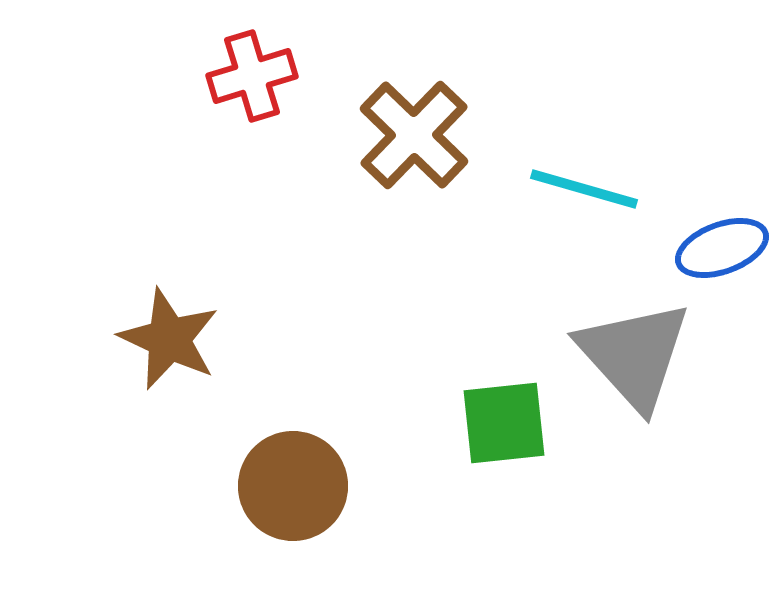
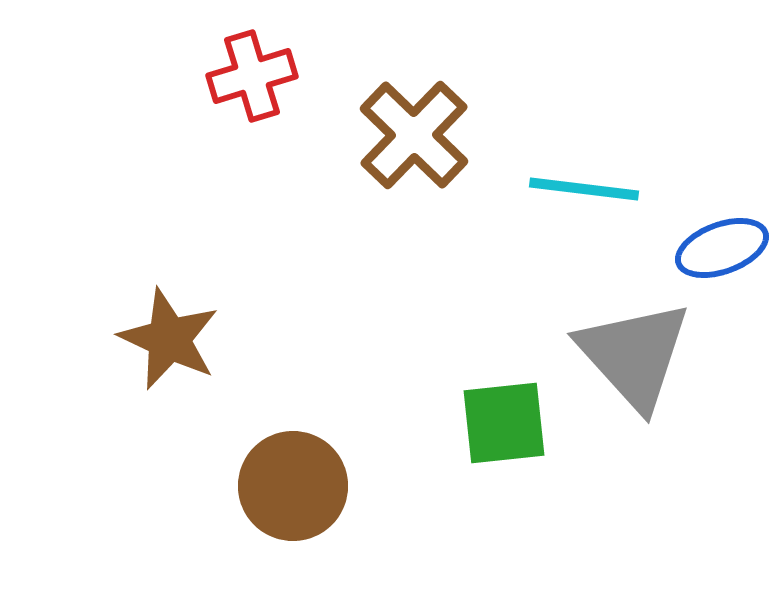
cyan line: rotated 9 degrees counterclockwise
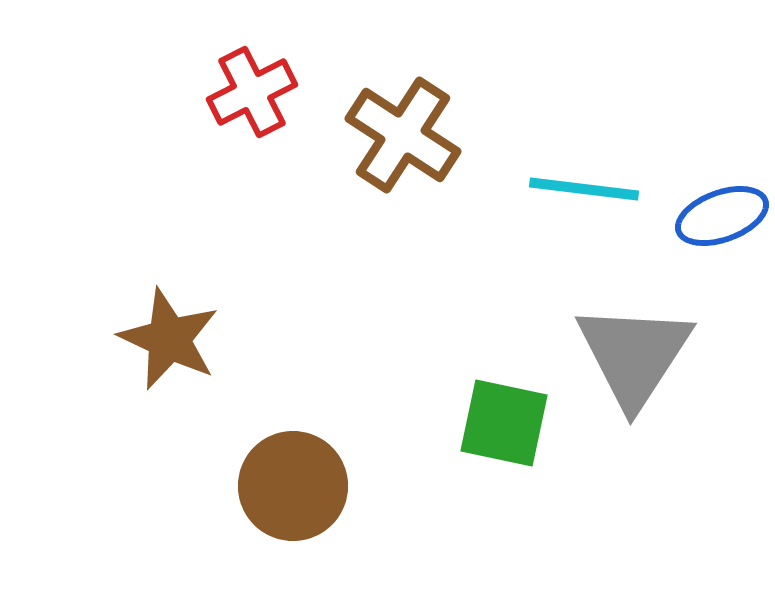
red cross: moved 16 px down; rotated 10 degrees counterclockwise
brown cross: moved 11 px left; rotated 11 degrees counterclockwise
blue ellipse: moved 32 px up
gray triangle: rotated 15 degrees clockwise
green square: rotated 18 degrees clockwise
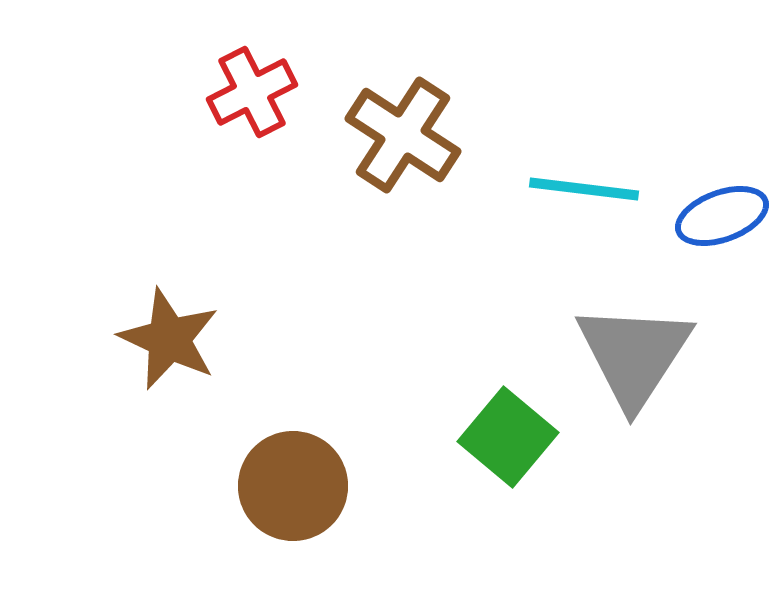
green square: moved 4 px right, 14 px down; rotated 28 degrees clockwise
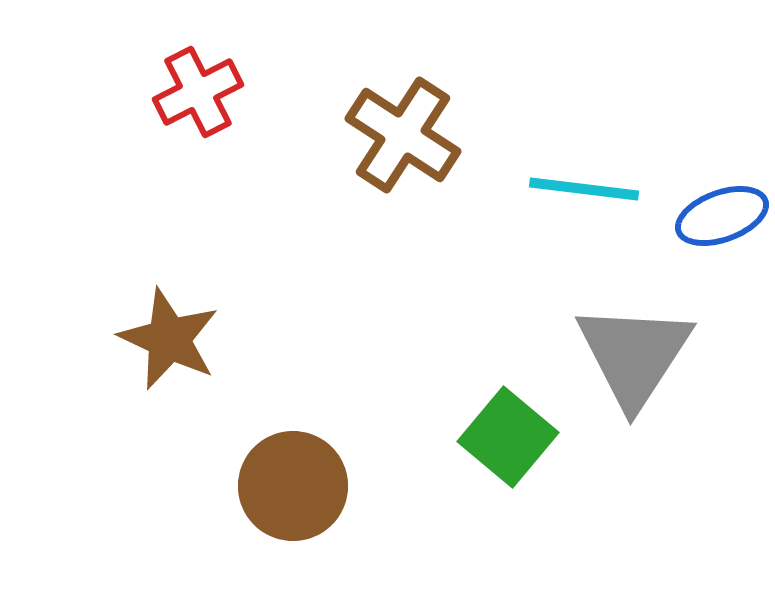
red cross: moved 54 px left
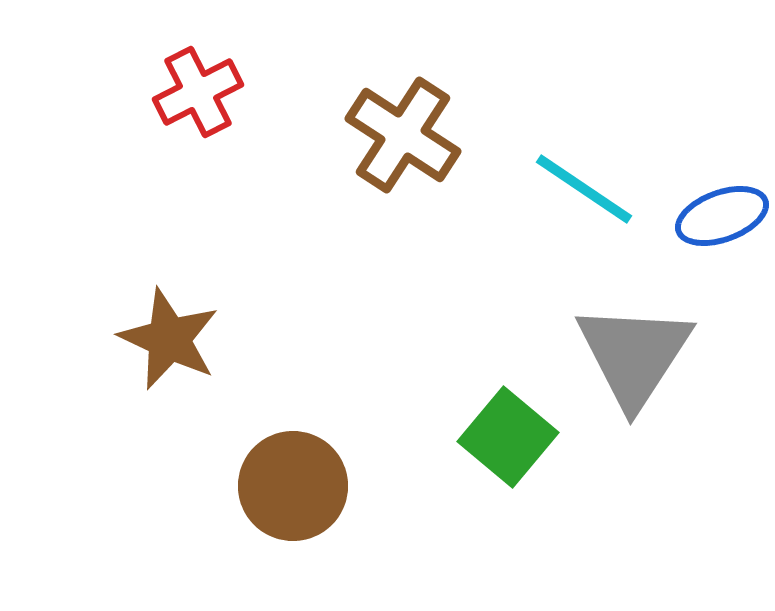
cyan line: rotated 27 degrees clockwise
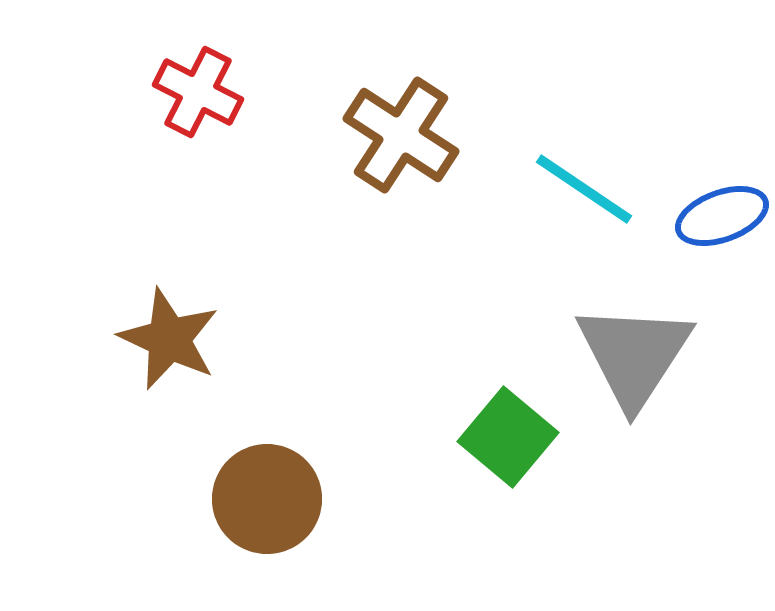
red cross: rotated 36 degrees counterclockwise
brown cross: moved 2 px left
brown circle: moved 26 px left, 13 px down
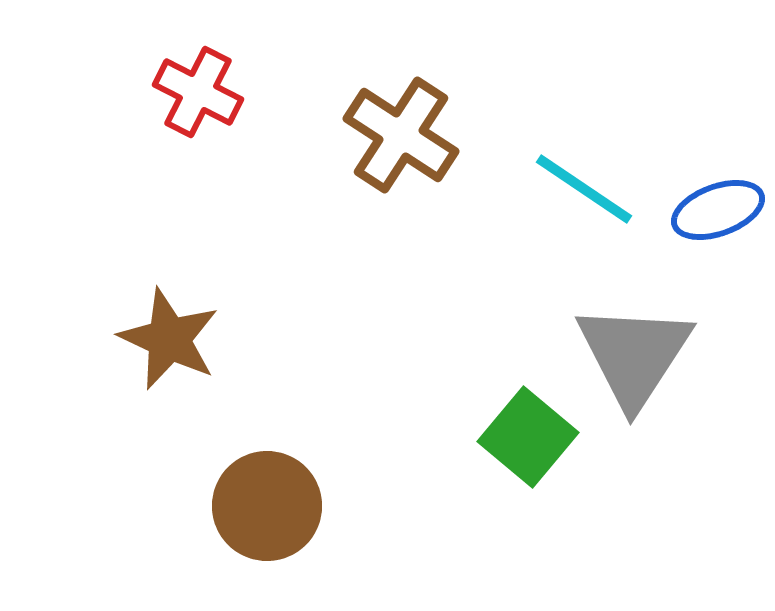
blue ellipse: moved 4 px left, 6 px up
green square: moved 20 px right
brown circle: moved 7 px down
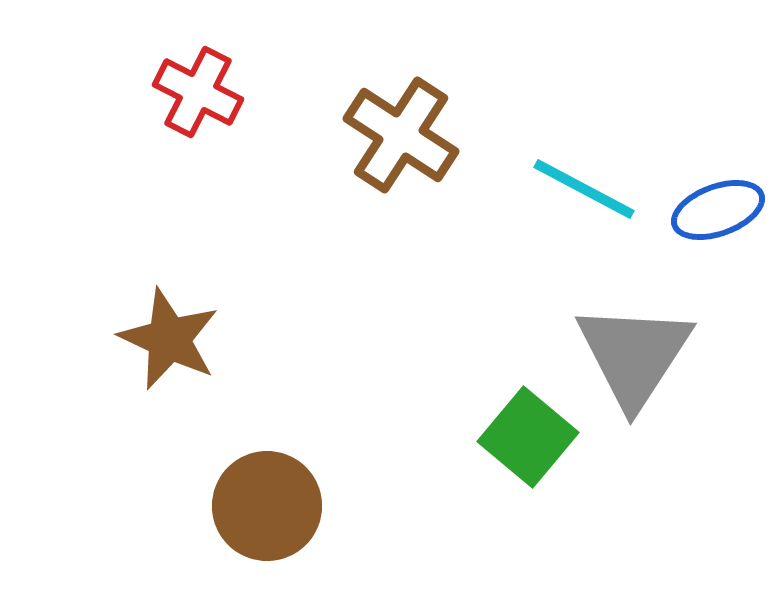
cyan line: rotated 6 degrees counterclockwise
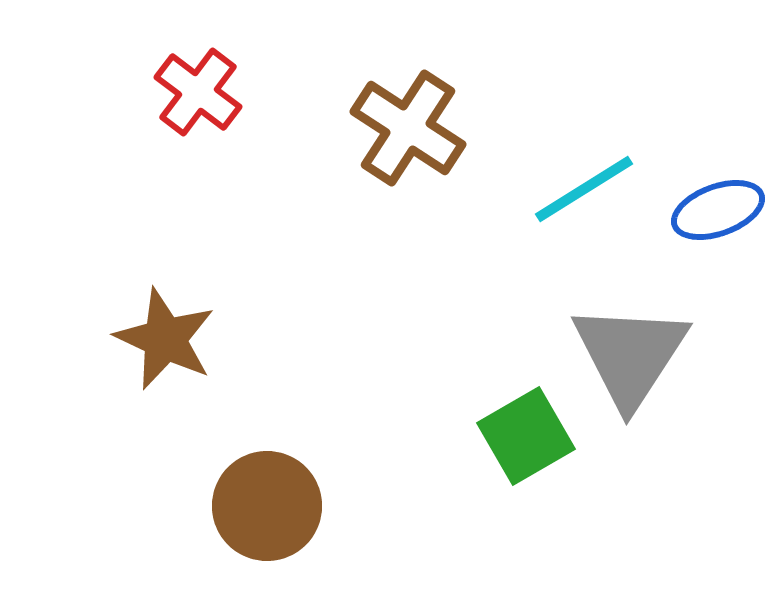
red cross: rotated 10 degrees clockwise
brown cross: moved 7 px right, 7 px up
cyan line: rotated 60 degrees counterclockwise
brown star: moved 4 px left
gray triangle: moved 4 px left
green square: moved 2 px left, 1 px up; rotated 20 degrees clockwise
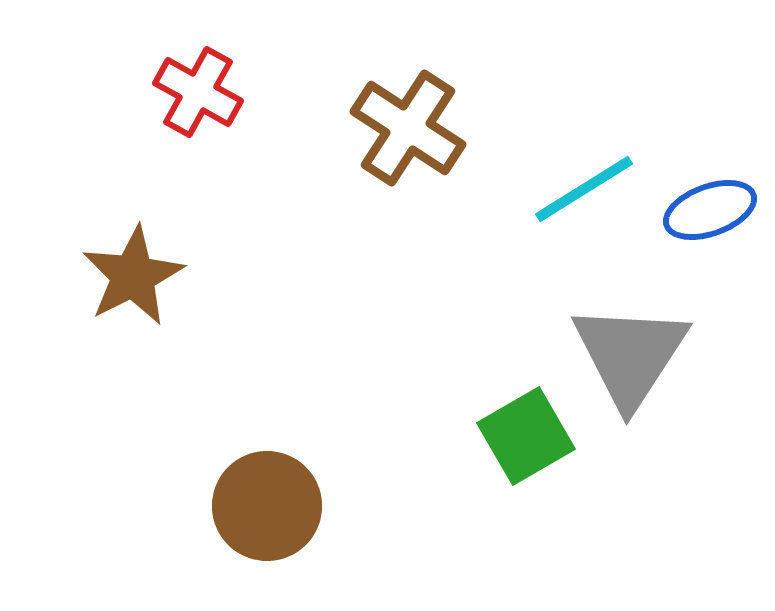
red cross: rotated 8 degrees counterclockwise
blue ellipse: moved 8 px left
brown star: moved 32 px left, 63 px up; rotated 20 degrees clockwise
